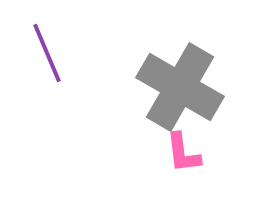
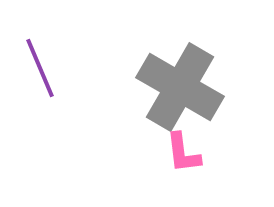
purple line: moved 7 px left, 15 px down
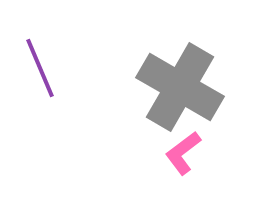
pink L-shape: rotated 60 degrees clockwise
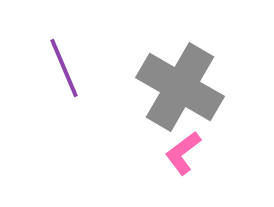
purple line: moved 24 px right
